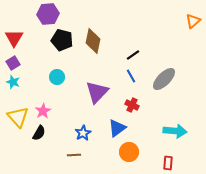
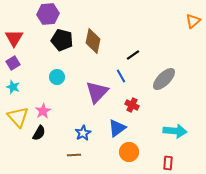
blue line: moved 10 px left
cyan star: moved 5 px down
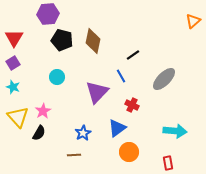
red rectangle: rotated 16 degrees counterclockwise
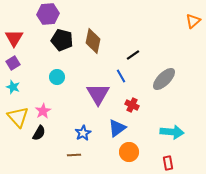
purple triangle: moved 1 px right, 2 px down; rotated 15 degrees counterclockwise
cyan arrow: moved 3 px left, 1 px down
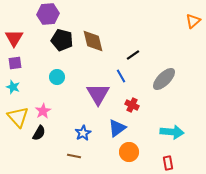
brown diamond: rotated 25 degrees counterclockwise
purple square: moved 2 px right; rotated 24 degrees clockwise
brown line: moved 1 px down; rotated 16 degrees clockwise
